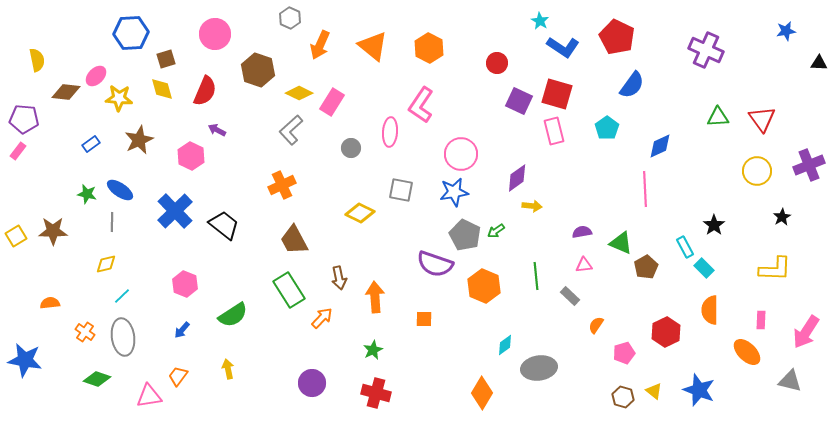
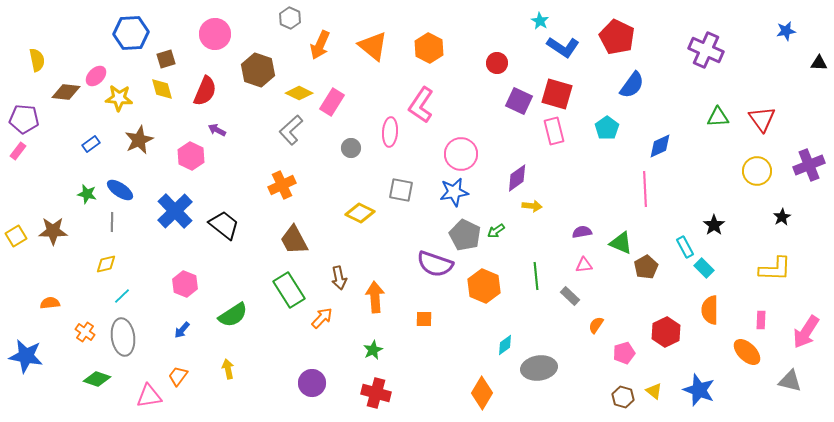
blue star at (25, 360): moved 1 px right, 4 px up
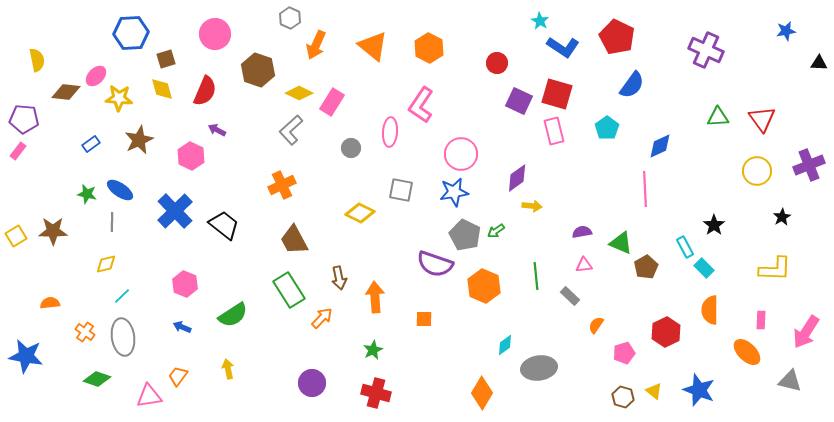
orange arrow at (320, 45): moved 4 px left
blue arrow at (182, 330): moved 3 px up; rotated 72 degrees clockwise
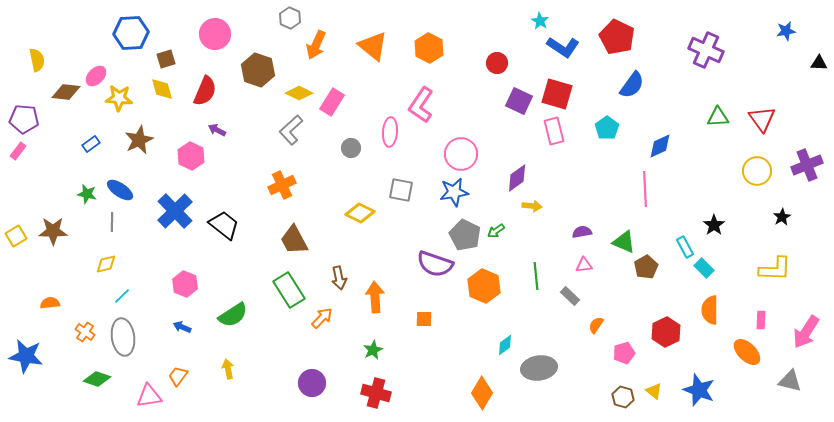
purple cross at (809, 165): moved 2 px left
green triangle at (621, 243): moved 3 px right, 1 px up
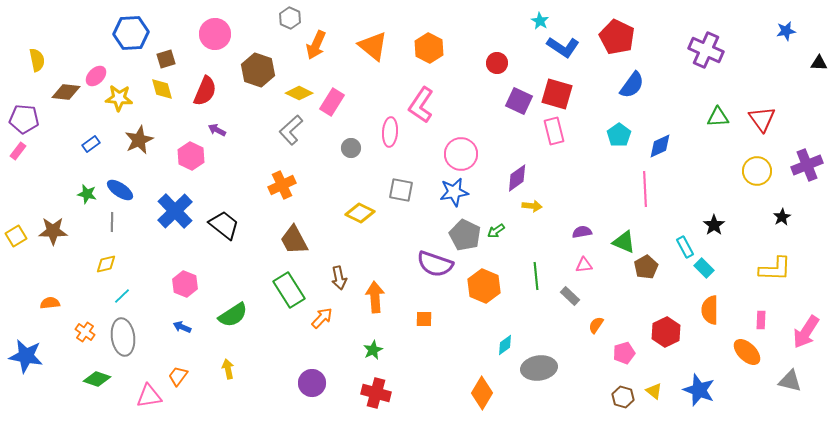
cyan pentagon at (607, 128): moved 12 px right, 7 px down
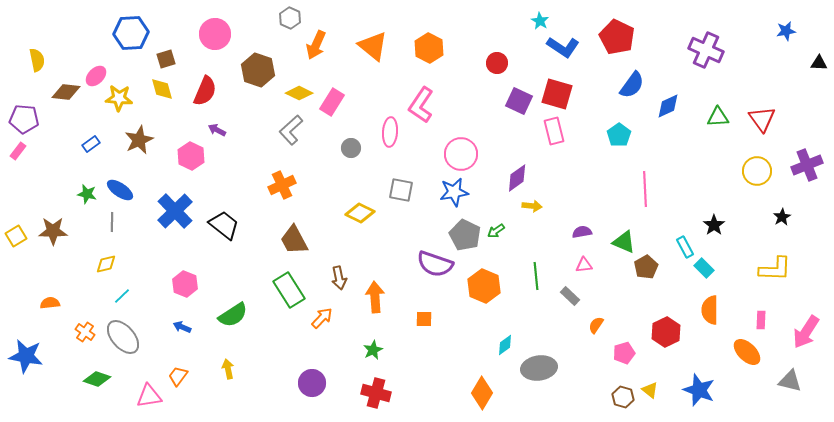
blue diamond at (660, 146): moved 8 px right, 40 px up
gray ellipse at (123, 337): rotated 33 degrees counterclockwise
yellow triangle at (654, 391): moved 4 px left, 1 px up
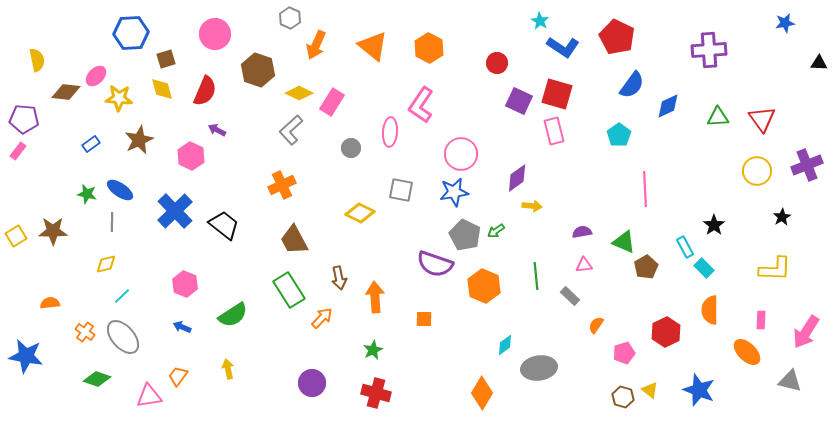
blue star at (786, 31): moved 1 px left, 8 px up
purple cross at (706, 50): moved 3 px right; rotated 28 degrees counterclockwise
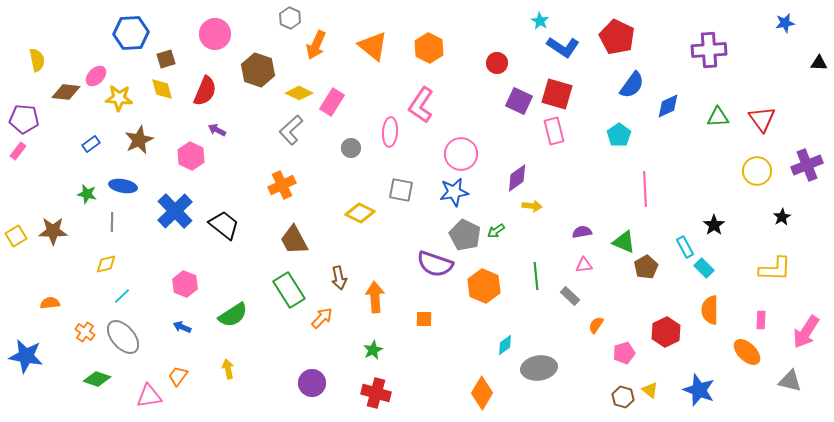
blue ellipse at (120, 190): moved 3 px right, 4 px up; rotated 24 degrees counterclockwise
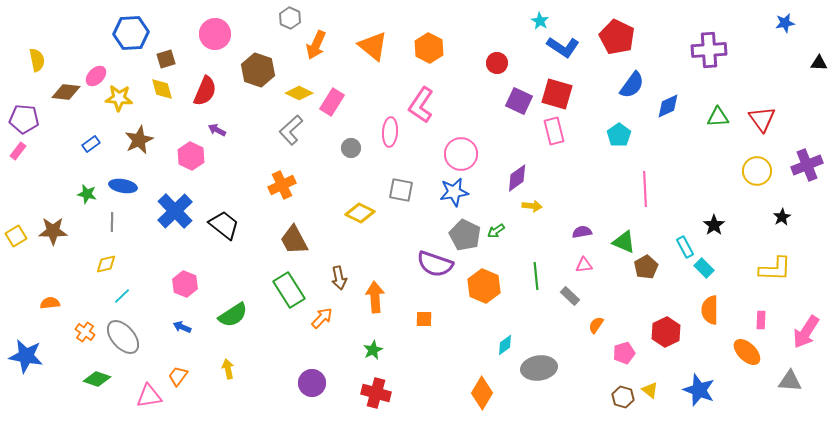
gray triangle at (790, 381): rotated 10 degrees counterclockwise
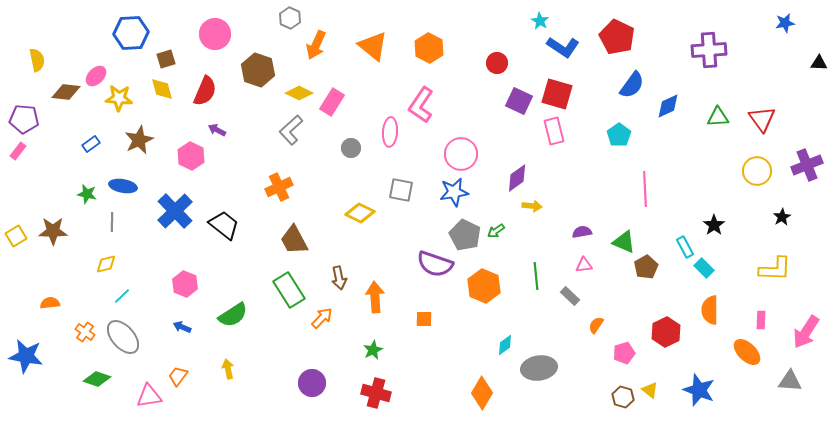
orange cross at (282, 185): moved 3 px left, 2 px down
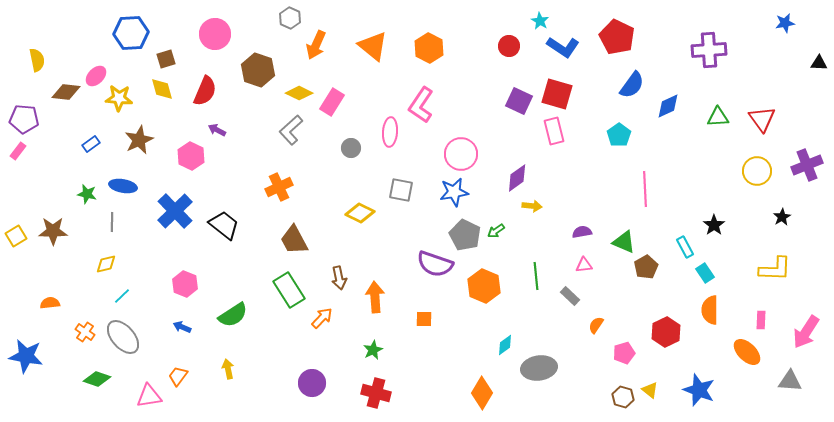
red circle at (497, 63): moved 12 px right, 17 px up
cyan rectangle at (704, 268): moved 1 px right, 5 px down; rotated 12 degrees clockwise
